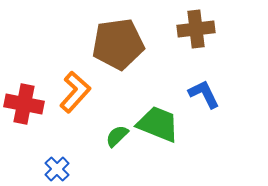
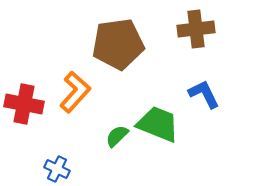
blue cross: rotated 20 degrees counterclockwise
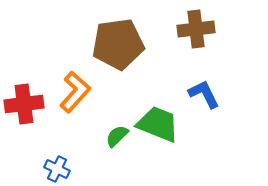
red cross: rotated 18 degrees counterclockwise
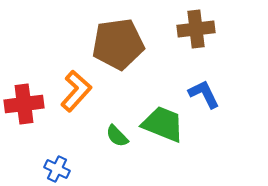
orange L-shape: moved 1 px right, 1 px up
green trapezoid: moved 5 px right
green semicircle: rotated 90 degrees counterclockwise
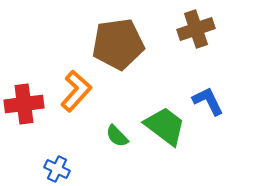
brown cross: rotated 12 degrees counterclockwise
blue L-shape: moved 4 px right, 7 px down
green trapezoid: moved 2 px right, 2 px down; rotated 15 degrees clockwise
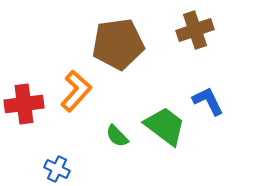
brown cross: moved 1 px left, 1 px down
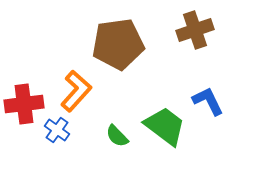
blue cross: moved 39 px up; rotated 10 degrees clockwise
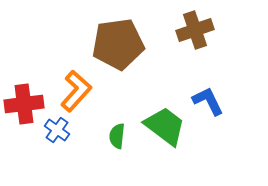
green semicircle: rotated 50 degrees clockwise
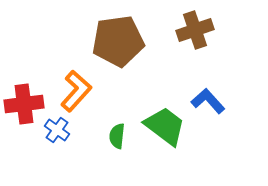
brown pentagon: moved 3 px up
blue L-shape: rotated 16 degrees counterclockwise
